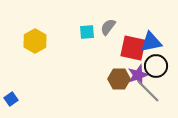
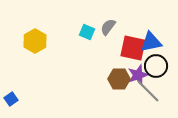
cyan square: rotated 28 degrees clockwise
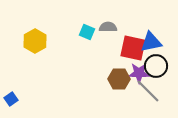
gray semicircle: rotated 54 degrees clockwise
purple star: moved 1 px right, 2 px up; rotated 20 degrees clockwise
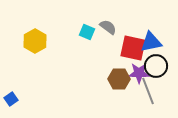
gray semicircle: rotated 36 degrees clockwise
gray line: rotated 24 degrees clockwise
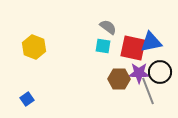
cyan square: moved 16 px right, 14 px down; rotated 14 degrees counterclockwise
yellow hexagon: moved 1 px left, 6 px down; rotated 10 degrees counterclockwise
black circle: moved 4 px right, 6 px down
blue square: moved 16 px right
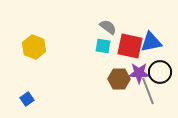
red square: moved 3 px left, 2 px up
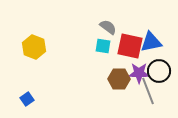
black circle: moved 1 px left, 1 px up
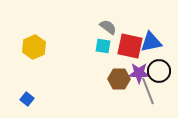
yellow hexagon: rotated 15 degrees clockwise
blue square: rotated 16 degrees counterclockwise
